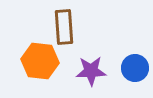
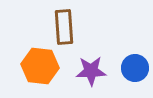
orange hexagon: moved 5 px down
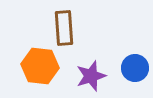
brown rectangle: moved 1 px down
purple star: moved 5 px down; rotated 16 degrees counterclockwise
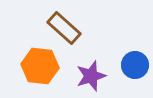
brown rectangle: rotated 44 degrees counterclockwise
blue circle: moved 3 px up
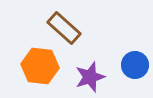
purple star: moved 1 px left, 1 px down
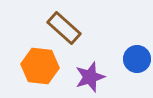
blue circle: moved 2 px right, 6 px up
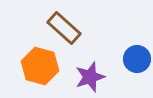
orange hexagon: rotated 9 degrees clockwise
